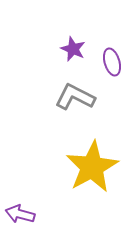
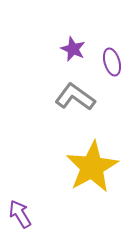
gray L-shape: rotated 9 degrees clockwise
purple arrow: rotated 44 degrees clockwise
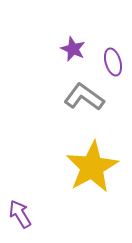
purple ellipse: moved 1 px right
gray L-shape: moved 9 px right
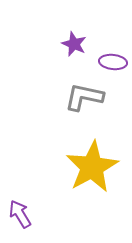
purple star: moved 1 px right, 5 px up
purple ellipse: rotated 68 degrees counterclockwise
gray L-shape: rotated 24 degrees counterclockwise
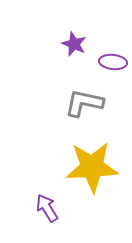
gray L-shape: moved 6 px down
yellow star: rotated 26 degrees clockwise
purple arrow: moved 27 px right, 6 px up
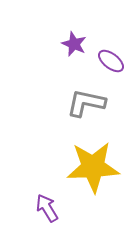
purple ellipse: moved 2 px left, 1 px up; rotated 32 degrees clockwise
gray L-shape: moved 2 px right
yellow star: moved 1 px right
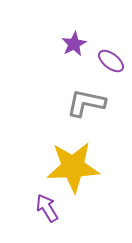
purple star: rotated 20 degrees clockwise
yellow star: moved 20 px left
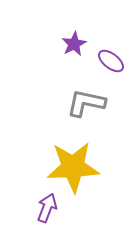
purple arrow: rotated 52 degrees clockwise
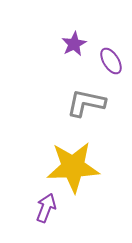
purple ellipse: rotated 20 degrees clockwise
purple arrow: moved 1 px left
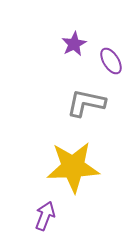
purple arrow: moved 1 px left, 8 px down
